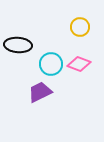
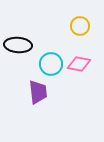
yellow circle: moved 1 px up
pink diamond: rotated 10 degrees counterclockwise
purple trapezoid: moved 2 px left; rotated 110 degrees clockwise
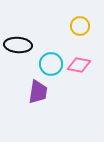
pink diamond: moved 1 px down
purple trapezoid: rotated 15 degrees clockwise
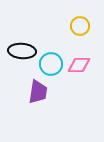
black ellipse: moved 4 px right, 6 px down
pink diamond: rotated 10 degrees counterclockwise
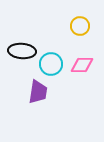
pink diamond: moved 3 px right
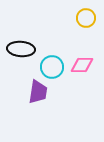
yellow circle: moved 6 px right, 8 px up
black ellipse: moved 1 px left, 2 px up
cyan circle: moved 1 px right, 3 px down
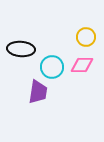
yellow circle: moved 19 px down
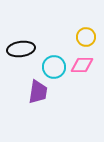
black ellipse: rotated 12 degrees counterclockwise
cyan circle: moved 2 px right
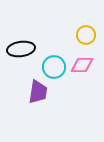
yellow circle: moved 2 px up
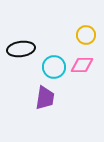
purple trapezoid: moved 7 px right, 6 px down
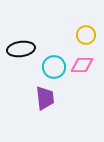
purple trapezoid: rotated 15 degrees counterclockwise
